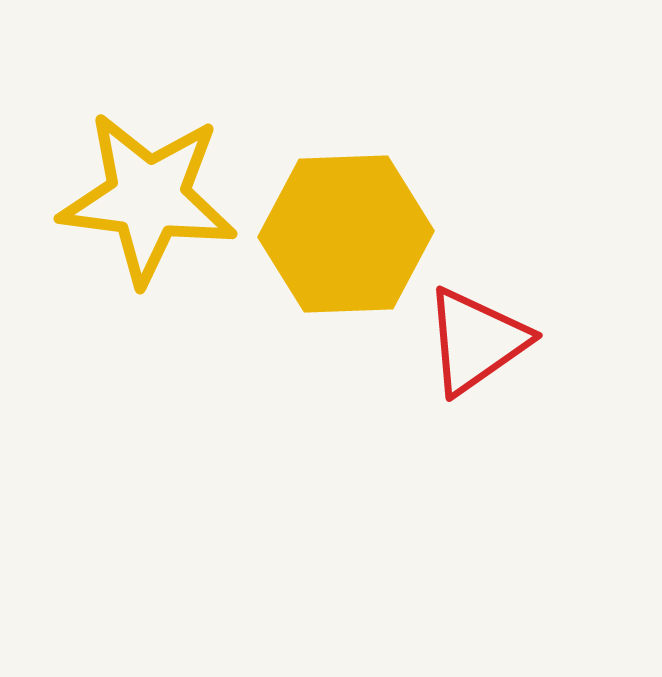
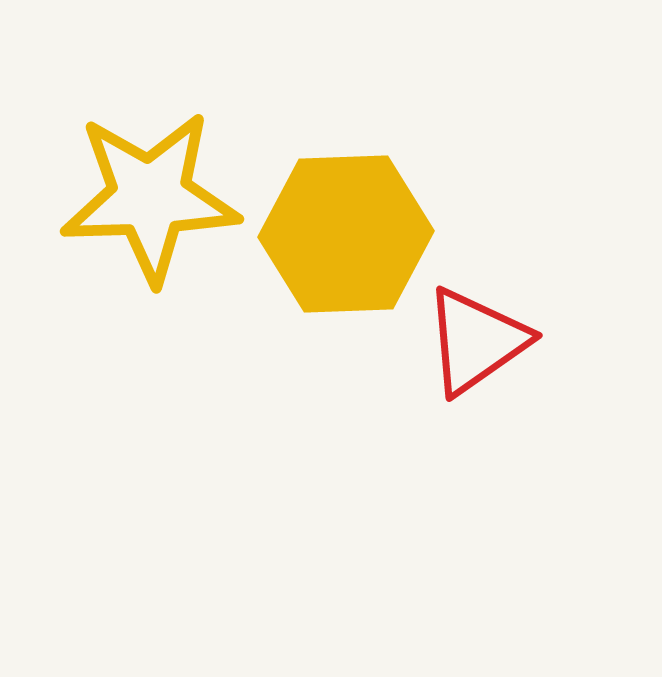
yellow star: moved 2 px right, 1 px up; rotated 9 degrees counterclockwise
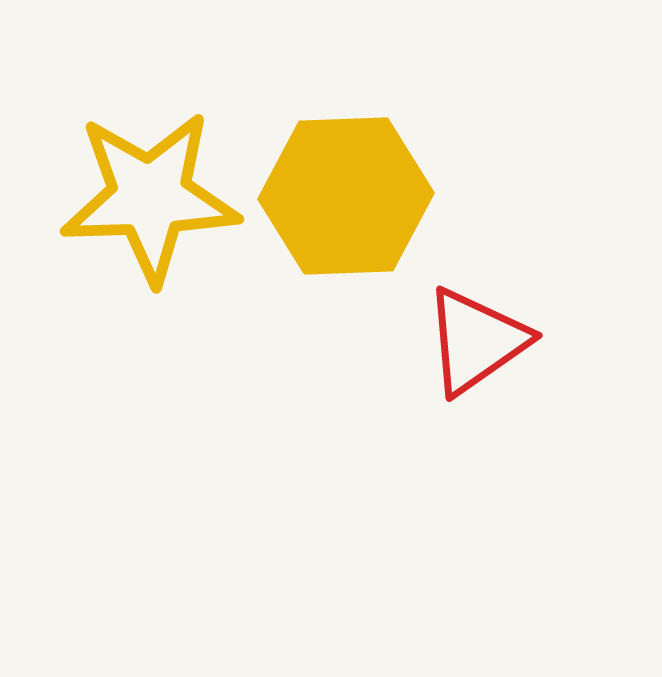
yellow hexagon: moved 38 px up
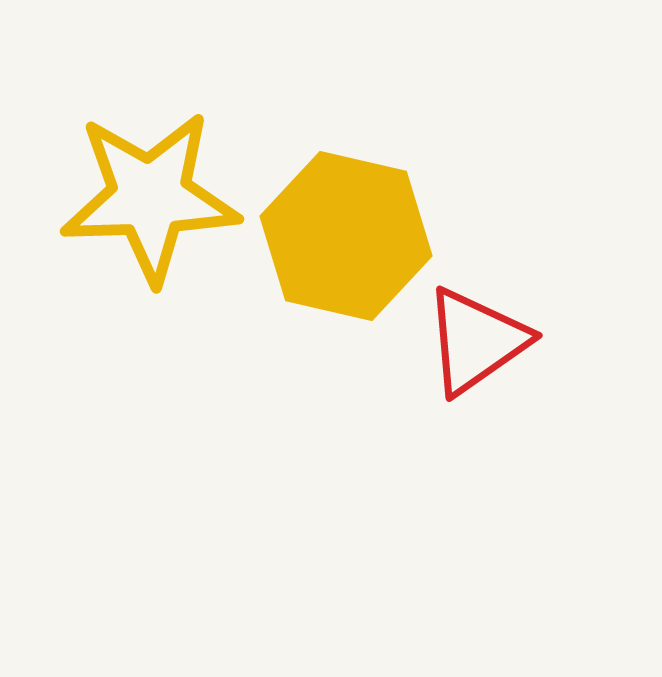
yellow hexagon: moved 40 px down; rotated 15 degrees clockwise
